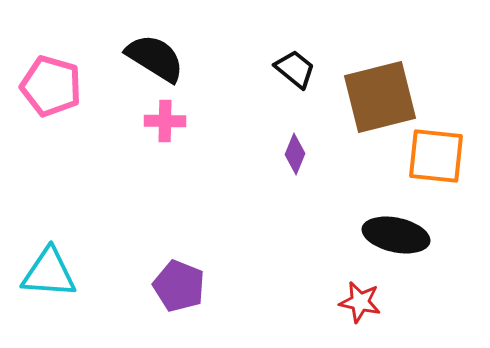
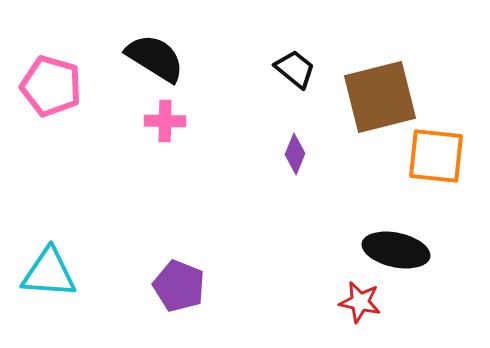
black ellipse: moved 15 px down
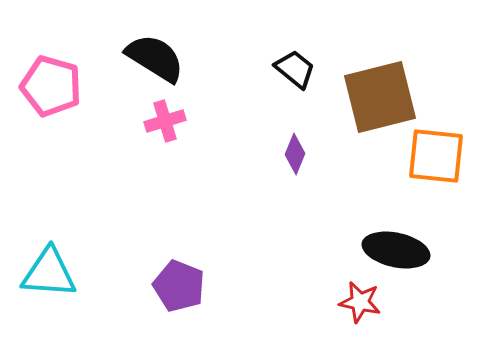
pink cross: rotated 18 degrees counterclockwise
